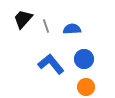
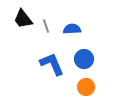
black trapezoid: rotated 80 degrees counterclockwise
blue L-shape: moved 1 px right; rotated 16 degrees clockwise
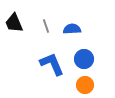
black trapezoid: moved 9 px left, 4 px down; rotated 15 degrees clockwise
orange circle: moved 1 px left, 2 px up
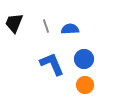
black trapezoid: rotated 45 degrees clockwise
blue semicircle: moved 2 px left
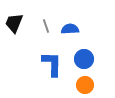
blue L-shape: rotated 24 degrees clockwise
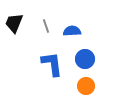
blue semicircle: moved 2 px right, 2 px down
blue circle: moved 1 px right
blue L-shape: rotated 8 degrees counterclockwise
orange circle: moved 1 px right, 1 px down
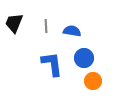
gray line: rotated 16 degrees clockwise
blue semicircle: rotated 12 degrees clockwise
blue circle: moved 1 px left, 1 px up
orange circle: moved 7 px right, 5 px up
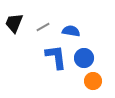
gray line: moved 3 px left, 1 px down; rotated 64 degrees clockwise
blue semicircle: moved 1 px left
blue L-shape: moved 4 px right, 7 px up
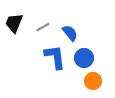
blue semicircle: moved 1 px left, 2 px down; rotated 42 degrees clockwise
blue L-shape: moved 1 px left
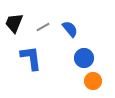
blue semicircle: moved 4 px up
blue L-shape: moved 24 px left, 1 px down
